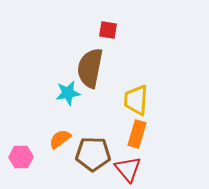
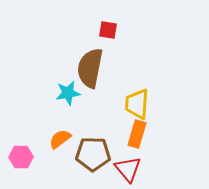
yellow trapezoid: moved 1 px right, 4 px down
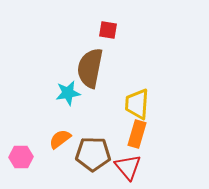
red triangle: moved 2 px up
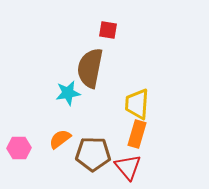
pink hexagon: moved 2 px left, 9 px up
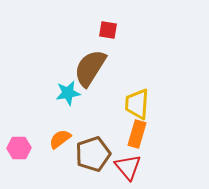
brown semicircle: rotated 21 degrees clockwise
brown pentagon: rotated 20 degrees counterclockwise
